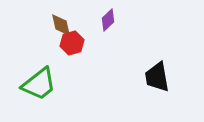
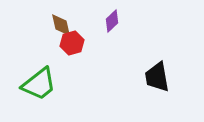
purple diamond: moved 4 px right, 1 px down
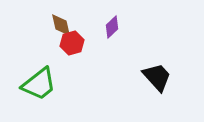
purple diamond: moved 6 px down
black trapezoid: rotated 148 degrees clockwise
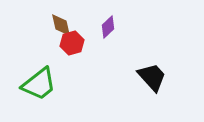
purple diamond: moved 4 px left
black trapezoid: moved 5 px left
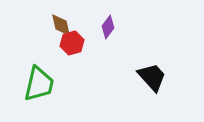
purple diamond: rotated 10 degrees counterclockwise
green trapezoid: rotated 39 degrees counterclockwise
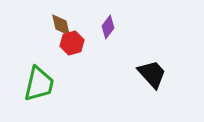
black trapezoid: moved 3 px up
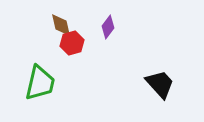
black trapezoid: moved 8 px right, 10 px down
green trapezoid: moved 1 px right, 1 px up
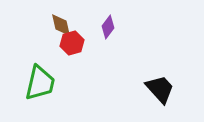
black trapezoid: moved 5 px down
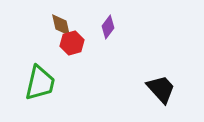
black trapezoid: moved 1 px right
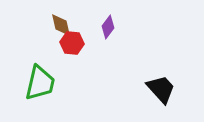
red hexagon: rotated 20 degrees clockwise
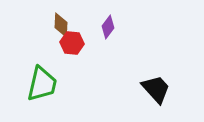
brown diamond: rotated 15 degrees clockwise
green trapezoid: moved 2 px right, 1 px down
black trapezoid: moved 5 px left
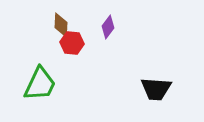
green trapezoid: moved 2 px left; rotated 12 degrees clockwise
black trapezoid: rotated 136 degrees clockwise
